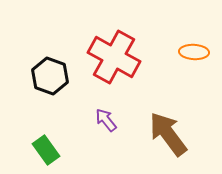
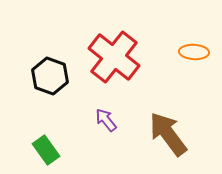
red cross: rotated 9 degrees clockwise
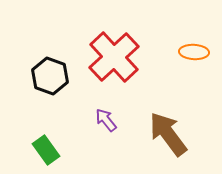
red cross: rotated 9 degrees clockwise
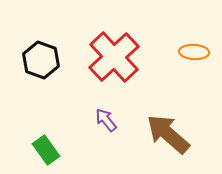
black hexagon: moved 9 px left, 16 px up
brown arrow: rotated 12 degrees counterclockwise
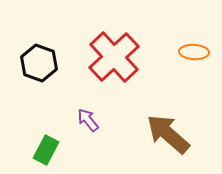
black hexagon: moved 2 px left, 3 px down
purple arrow: moved 18 px left
green rectangle: rotated 64 degrees clockwise
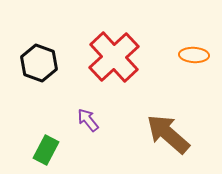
orange ellipse: moved 3 px down
